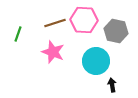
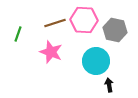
gray hexagon: moved 1 px left, 1 px up
pink star: moved 2 px left
black arrow: moved 3 px left
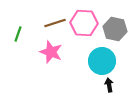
pink hexagon: moved 3 px down
gray hexagon: moved 1 px up
cyan circle: moved 6 px right
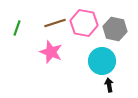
pink hexagon: rotated 8 degrees clockwise
green line: moved 1 px left, 6 px up
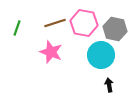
cyan circle: moved 1 px left, 6 px up
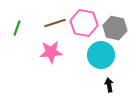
gray hexagon: moved 1 px up
pink star: rotated 25 degrees counterclockwise
